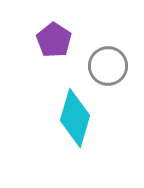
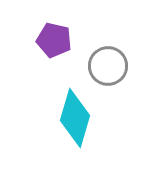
purple pentagon: rotated 20 degrees counterclockwise
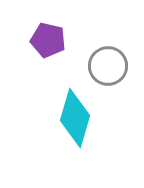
purple pentagon: moved 6 px left
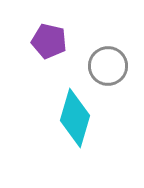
purple pentagon: moved 1 px right, 1 px down
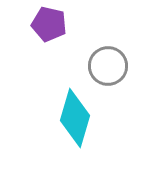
purple pentagon: moved 17 px up
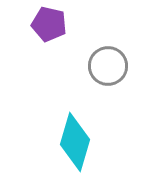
cyan diamond: moved 24 px down
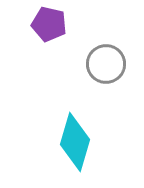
gray circle: moved 2 px left, 2 px up
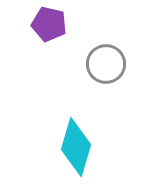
cyan diamond: moved 1 px right, 5 px down
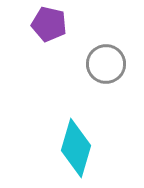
cyan diamond: moved 1 px down
